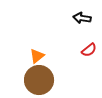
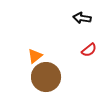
orange triangle: moved 2 px left
brown circle: moved 7 px right, 3 px up
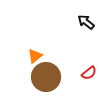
black arrow: moved 4 px right, 4 px down; rotated 30 degrees clockwise
red semicircle: moved 23 px down
